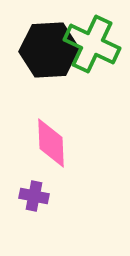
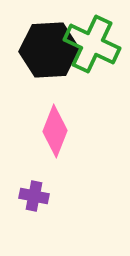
pink diamond: moved 4 px right, 12 px up; rotated 24 degrees clockwise
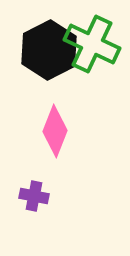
black hexagon: rotated 24 degrees counterclockwise
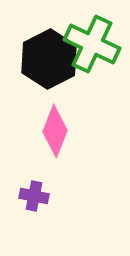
black hexagon: moved 9 px down
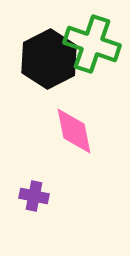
green cross: rotated 6 degrees counterclockwise
pink diamond: moved 19 px right; rotated 33 degrees counterclockwise
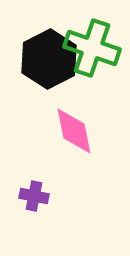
green cross: moved 4 px down
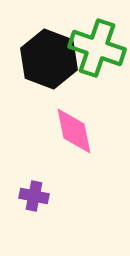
green cross: moved 5 px right
black hexagon: rotated 12 degrees counterclockwise
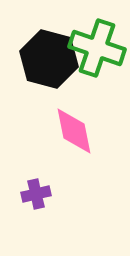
black hexagon: rotated 6 degrees counterclockwise
purple cross: moved 2 px right, 2 px up; rotated 24 degrees counterclockwise
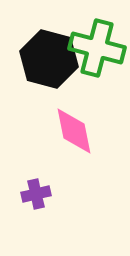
green cross: rotated 4 degrees counterclockwise
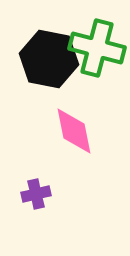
black hexagon: rotated 4 degrees counterclockwise
